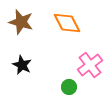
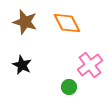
brown star: moved 4 px right
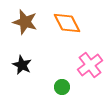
green circle: moved 7 px left
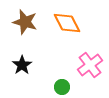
black star: rotated 12 degrees clockwise
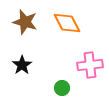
pink cross: rotated 30 degrees clockwise
green circle: moved 1 px down
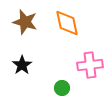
orange diamond: rotated 16 degrees clockwise
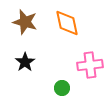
black star: moved 3 px right, 3 px up
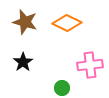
orange diamond: rotated 52 degrees counterclockwise
black star: moved 2 px left
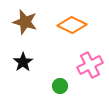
orange diamond: moved 5 px right, 2 px down
pink cross: rotated 20 degrees counterclockwise
green circle: moved 2 px left, 2 px up
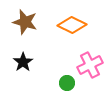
green circle: moved 7 px right, 3 px up
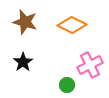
green circle: moved 2 px down
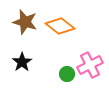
orange diamond: moved 12 px left, 1 px down; rotated 12 degrees clockwise
black star: moved 1 px left
green circle: moved 11 px up
